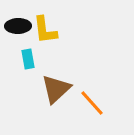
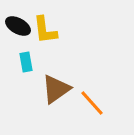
black ellipse: rotated 30 degrees clockwise
cyan rectangle: moved 2 px left, 3 px down
brown triangle: rotated 8 degrees clockwise
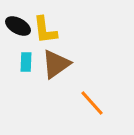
cyan rectangle: rotated 12 degrees clockwise
brown triangle: moved 25 px up
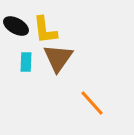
black ellipse: moved 2 px left
brown triangle: moved 2 px right, 6 px up; rotated 20 degrees counterclockwise
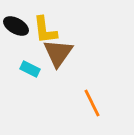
brown triangle: moved 5 px up
cyan rectangle: moved 4 px right, 7 px down; rotated 66 degrees counterclockwise
orange line: rotated 16 degrees clockwise
